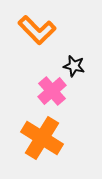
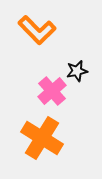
black star: moved 3 px right, 5 px down; rotated 25 degrees counterclockwise
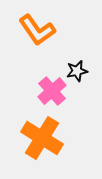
orange L-shape: rotated 9 degrees clockwise
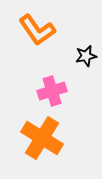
black star: moved 9 px right, 15 px up
pink cross: rotated 24 degrees clockwise
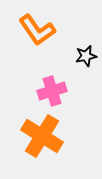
orange cross: moved 2 px up
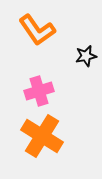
pink cross: moved 13 px left
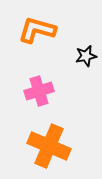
orange L-shape: rotated 141 degrees clockwise
orange cross: moved 7 px right, 10 px down; rotated 9 degrees counterclockwise
